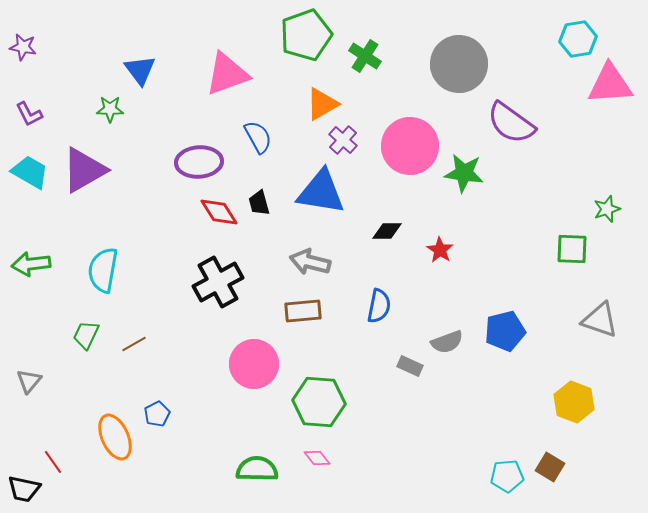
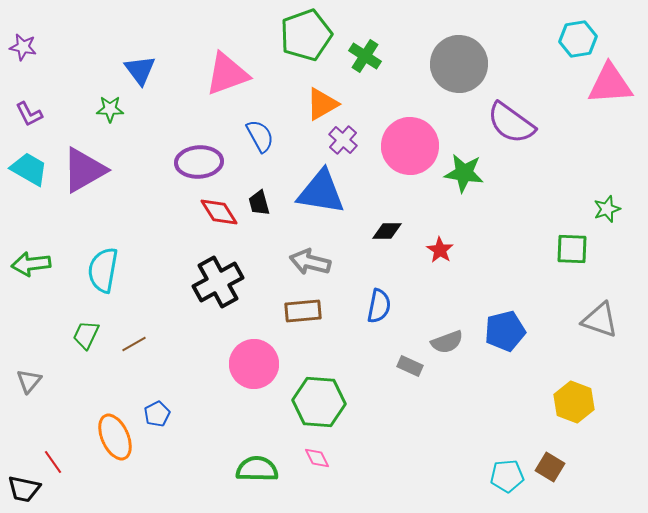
blue semicircle at (258, 137): moved 2 px right, 1 px up
cyan trapezoid at (30, 172): moved 1 px left, 3 px up
pink diamond at (317, 458): rotated 12 degrees clockwise
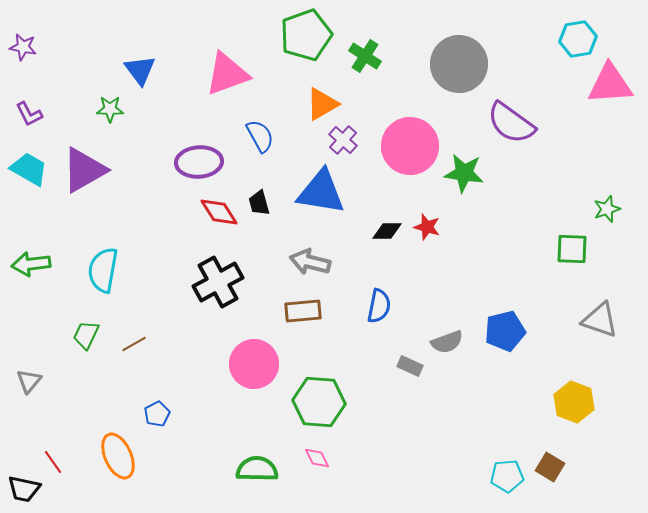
red star at (440, 250): moved 13 px left, 23 px up; rotated 16 degrees counterclockwise
orange ellipse at (115, 437): moved 3 px right, 19 px down
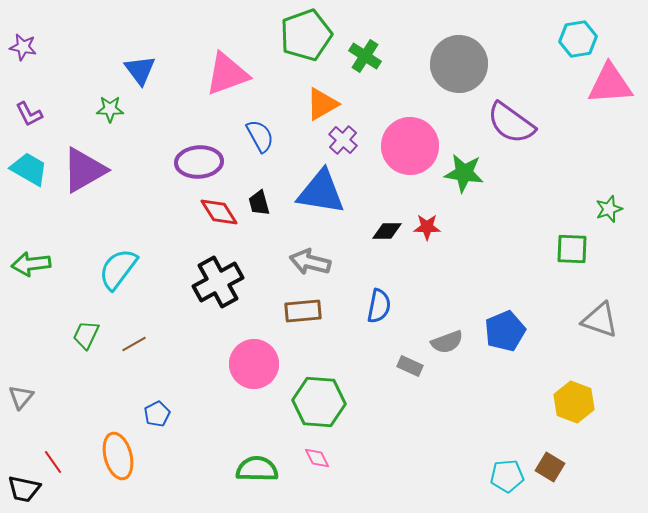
green star at (607, 209): moved 2 px right
red star at (427, 227): rotated 16 degrees counterclockwise
cyan semicircle at (103, 270): moved 15 px right, 1 px up; rotated 27 degrees clockwise
blue pentagon at (505, 331): rotated 9 degrees counterclockwise
gray triangle at (29, 381): moved 8 px left, 16 px down
orange ellipse at (118, 456): rotated 9 degrees clockwise
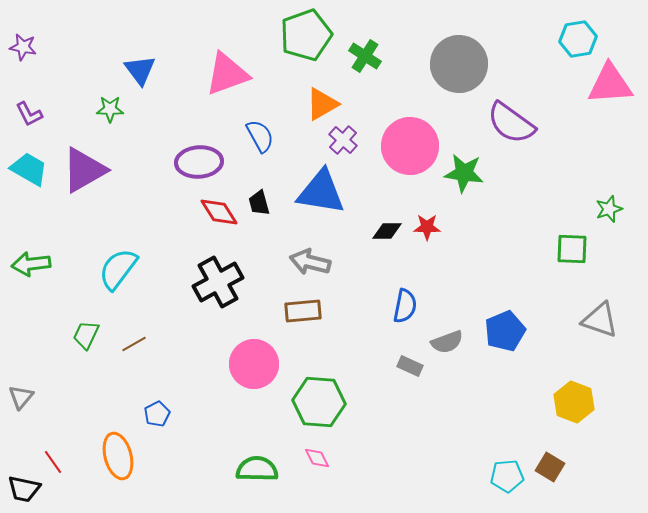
blue semicircle at (379, 306): moved 26 px right
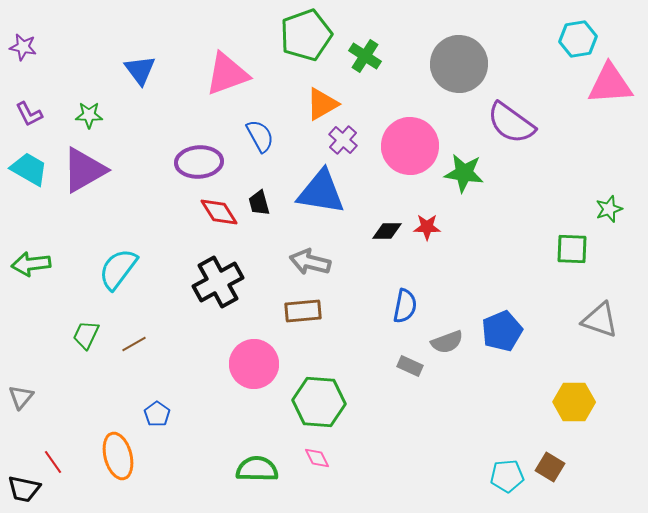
green star at (110, 109): moved 21 px left, 6 px down
blue pentagon at (505, 331): moved 3 px left
yellow hexagon at (574, 402): rotated 21 degrees counterclockwise
blue pentagon at (157, 414): rotated 10 degrees counterclockwise
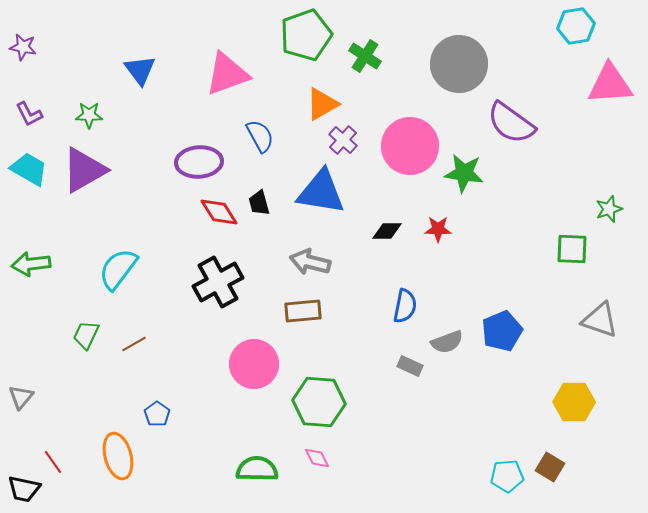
cyan hexagon at (578, 39): moved 2 px left, 13 px up
red star at (427, 227): moved 11 px right, 2 px down
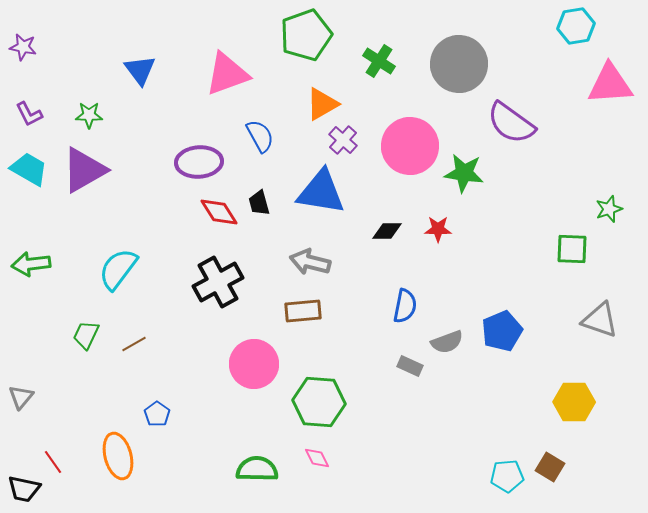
green cross at (365, 56): moved 14 px right, 5 px down
